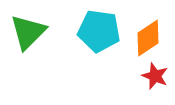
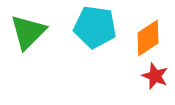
cyan pentagon: moved 4 px left, 4 px up
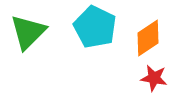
cyan pentagon: rotated 18 degrees clockwise
red star: moved 1 px left, 2 px down; rotated 12 degrees counterclockwise
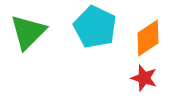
red star: moved 10 px left; rotated 8 degrees clockwise
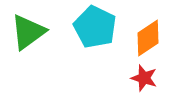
green triangle: rotated 9 degrees clockwise
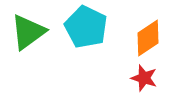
cyan pentagon: moved 9 px left
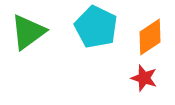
cyan pentagon: moved 10 px right
orange diamond: moved 2 px right, 1 px up
